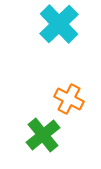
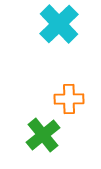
orange cross: rotated 28 degrees counterclockwise
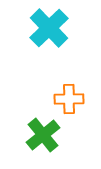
cyan cross: moved 10 px left, 4 px down
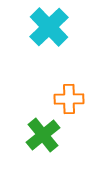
cyan cross: moved 1 px up
